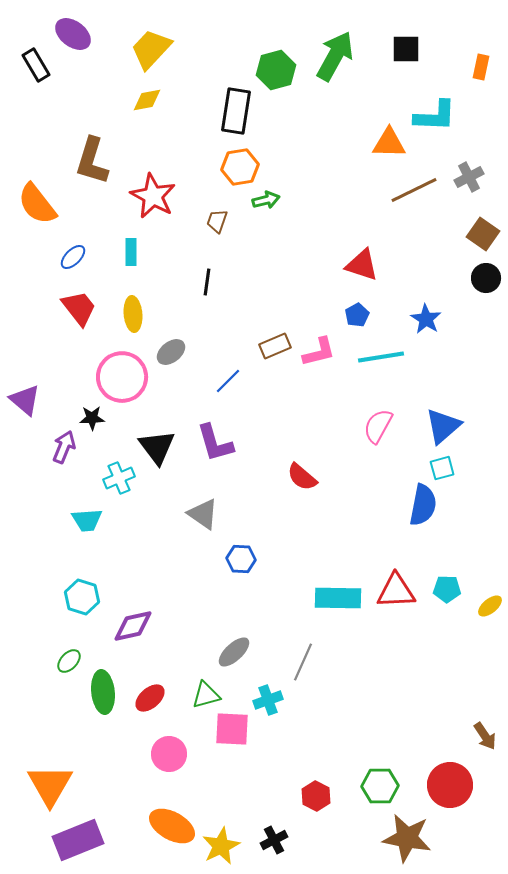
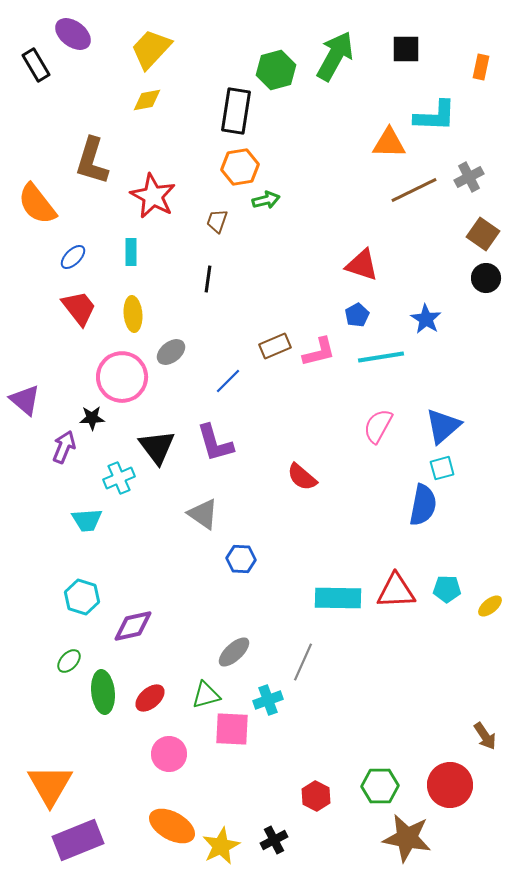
black line at (207, 282): moved 1 px right, 3 px up
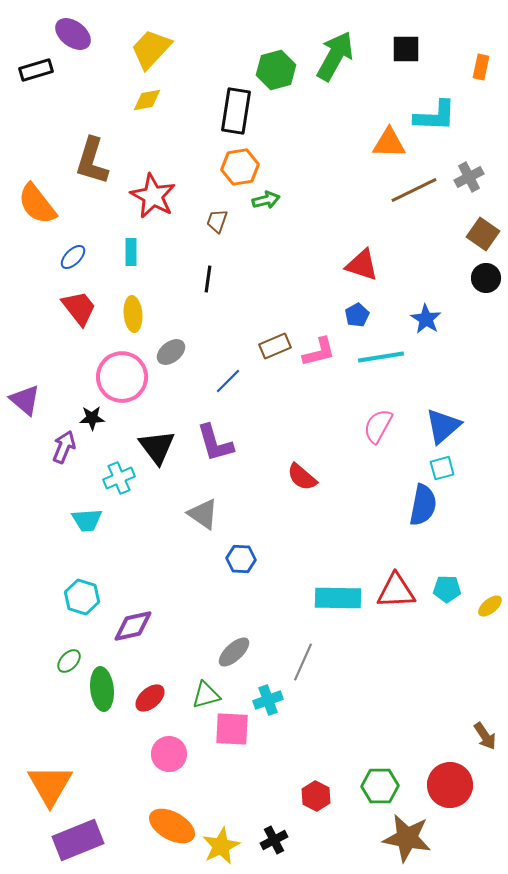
black rectangle at (36, 65): moved 5 px down; rotated 76 degrees counterclockwise
green ellipse at (103, 692): moved 1 px left, 3 px up
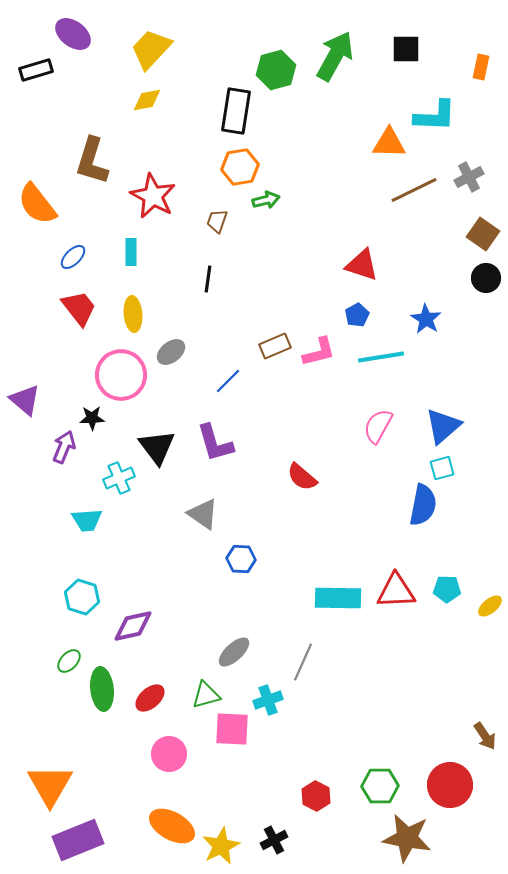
pink circle at (122, 377): moved 1 px left, 2 px up
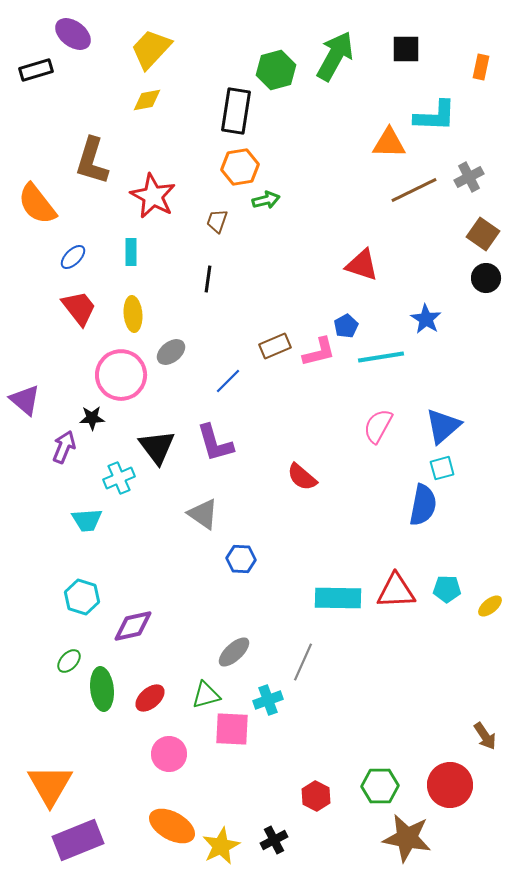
blue pentagon at (357, 315): moved 11 px left, 11 px down
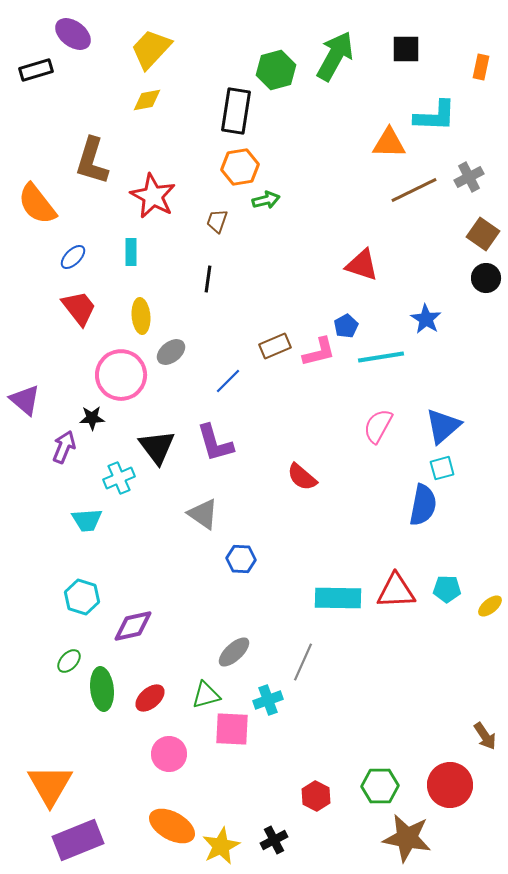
yellow ellipse at (133, 314): moved 8 px right, 2 px down
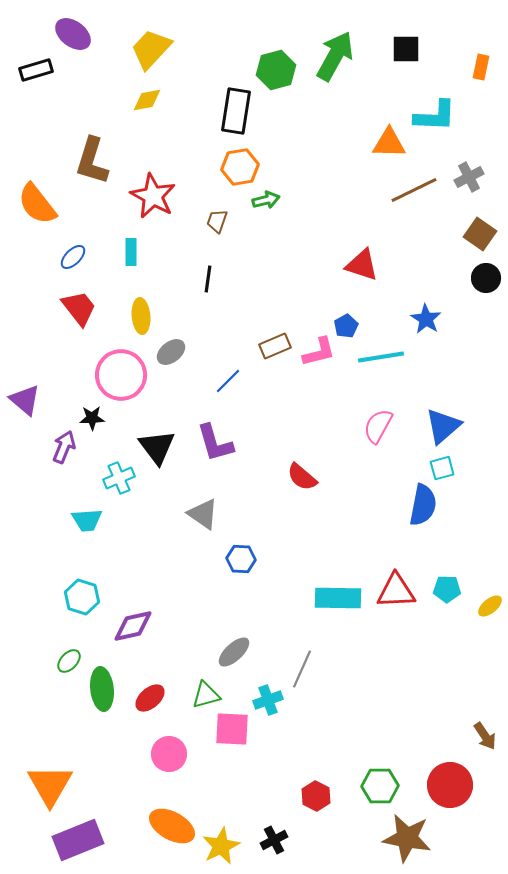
brown square at (483, 234): moved 3 px left
gray line at (303, 662): moved 1 px left, 7 px down
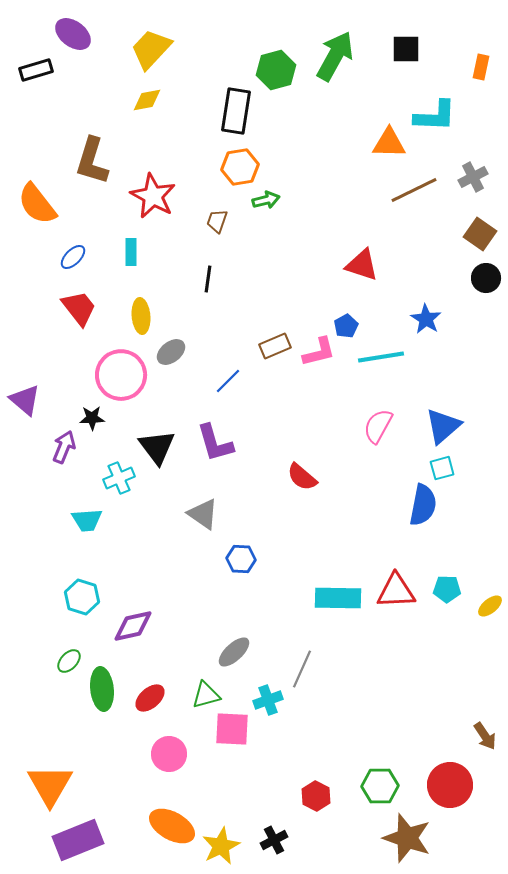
gray cross at (469, 177): moved 4 px right
brown star at (407, 838): rotated 9 degrees clockwise
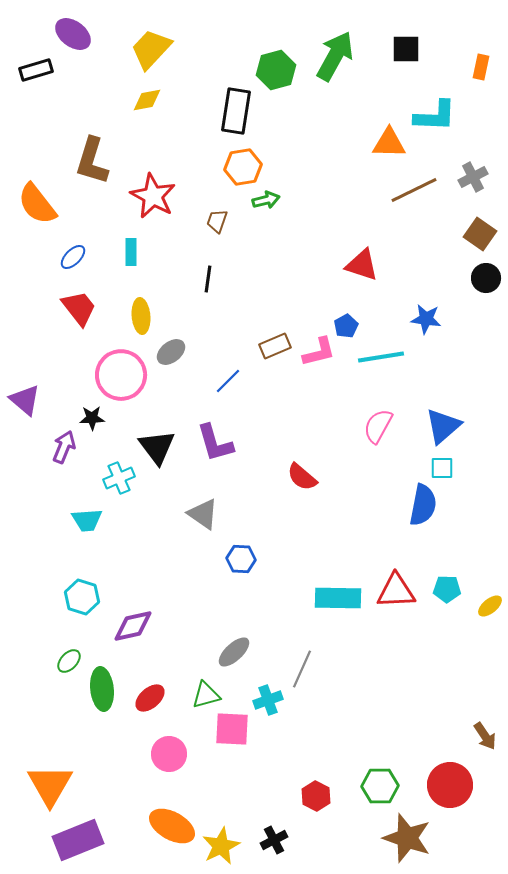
orange hexagon at (240, 167): moved 3 px right
blue star at (426, 319): rotated 24 degrees counterclockwise
cyan square at (442, 468): rotated 15 degrees clockwise
